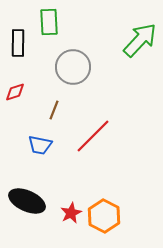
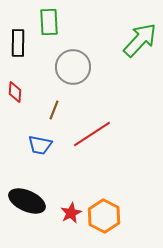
red diamond: rotated 70 degrees counterclockwise
red line: moved 1 px left, 2 px up; rotated 12 degrees clockwise
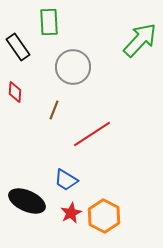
black rectangle: moved 4 px down; rotated 36 degrees counterclockwise
blue trapezoid: moved 26 px right, 35 px down; rotated 20 degrees clockwise
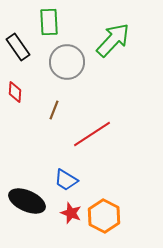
green arrow: moved 27 px left
gray circle: moved 6 px left, 5 px up
red star: rotated 25 degrees counterclockwise
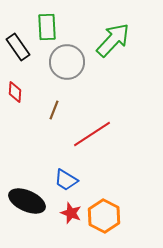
green rectangle: moved 2 px left, 5 px down
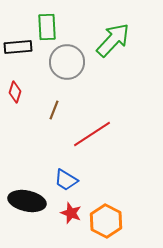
black rectangle: rotated 60 degrees counterclockwise
red diamond: rotated 15 degrees clockwise
black ellipse: rotated 12 degrees counterclockwise
orange hexagon: moved 2 px right, 5 px down
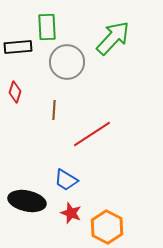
green arrow: moved 2 px up
brown line: rotated 18 degrees counterclockwise
orange hexagon: moved 1 px right, 6 px down
